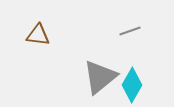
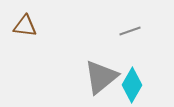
brown triangle: moved 13 px left, 9 px up
gray triangle: moved 1 px right
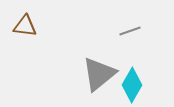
gray triangle: moved 2 px left, 3 px up
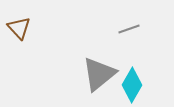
brown triangle: moved 6 px left, 2 px down; rotated 40 degrees clockwise
gray line: moved 1 px left, 2 px up
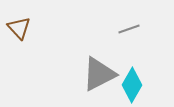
gray triangle: rotated 12 degrees clockwise
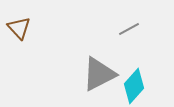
gray line: rotated 10 degrees counterclockwise
cyan diamond: moved 2 px right, 1 px down; rotated 12 degrees clockwise
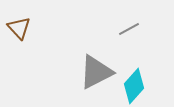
gray triangle: moved 3 px left, 2 px up
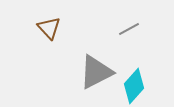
brown triangle: moved 30 px right
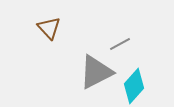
gray line: moved 9 px left, 15 px down
